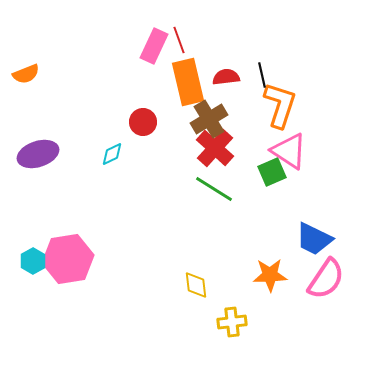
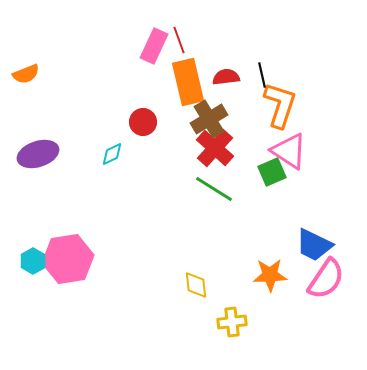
blue trapezoid: moved 6 px down
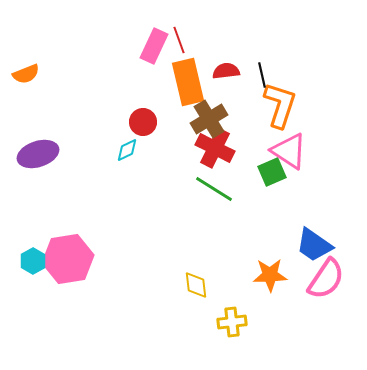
red semicircle: moved 6 px up
red cross: rotated 15 degrees counterclockwise
cyan diamond: moved 15 px right, 4 px up
blue trapezoid: rotated 9 degrees clockwise
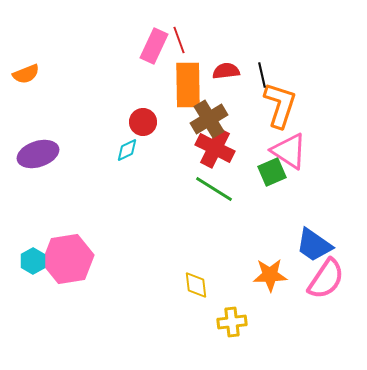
orange rectangle: moved 3 px down; rotated 12 degrees clockwise
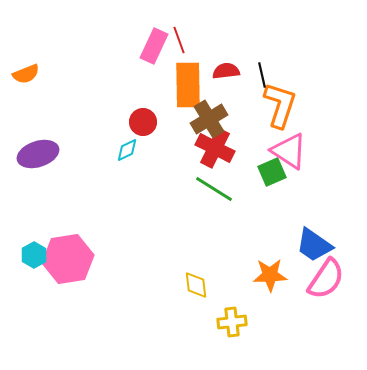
cyan hexagon: moved 1 px right, 6 px up
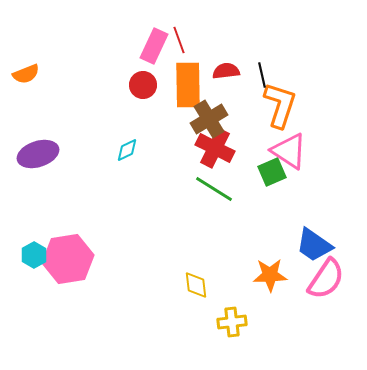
red circle: moved 37 px up
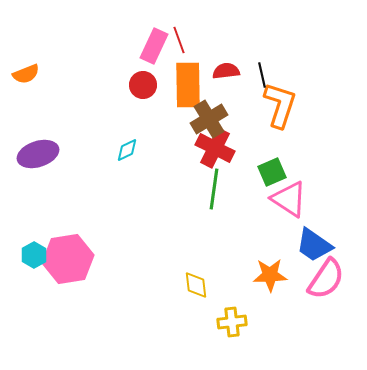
pink triangle: moved 48 px down
green line: rotated 66 degrees clockwise
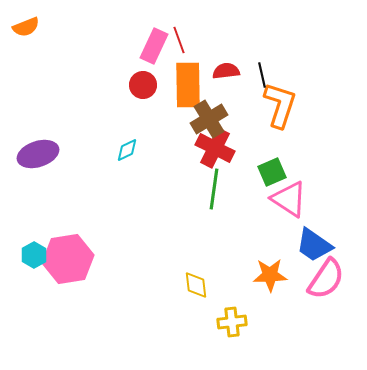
orange semicircle: moved 47 px up
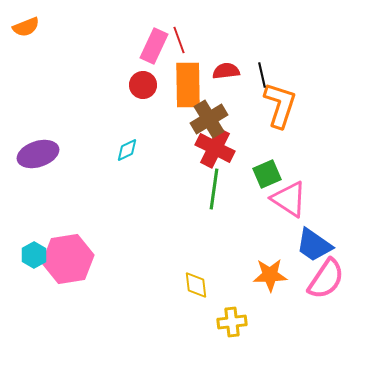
green square: moved 5 px left, 2 px down
